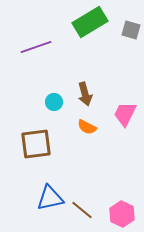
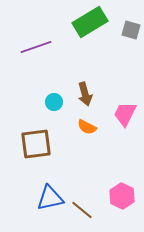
pink hexagon: moved 18 px up
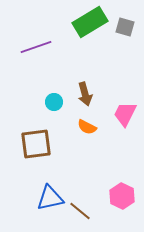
gray square: moved 6 px left, 3 px up
brown line: moved 2 px left, 1 px down
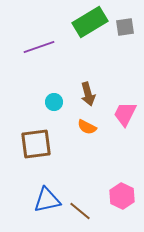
gray square: rotated 24 degrees counterclockwise
purple line: moved 3 px right
brown arrow: moved 3 px right
blue triangle: moved 3 px left, 2 px down
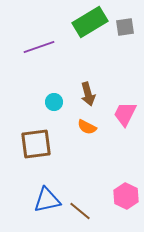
pink hexagon: moved 4 px right
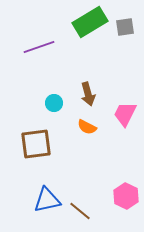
cyan circle: moved 1 px down
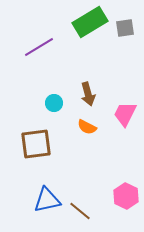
gray square: moved 1 px down
purple line: rotated 12 degrees counterclockwise
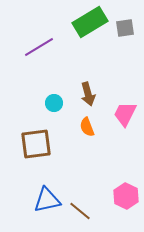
orange semicircle: rotated 42 degrees clockwise
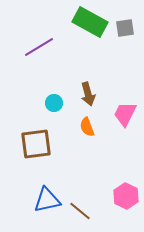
green rectangle: rotated 60 degrees clockwise
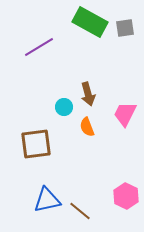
cyan circle: moved 10 px right, 4 px down
